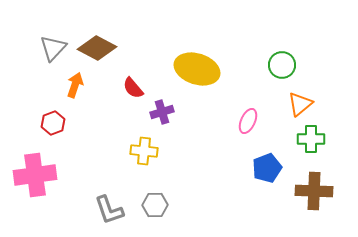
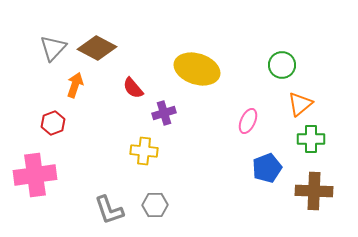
purple cross: moved 2 px right, 1 px down
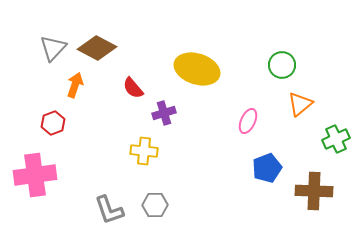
green cross: moved 25 px right; rotated 24 degrees counterclockwise
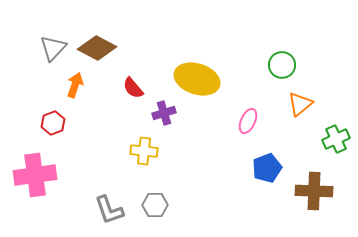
yellow ellipse: moved 10 px down
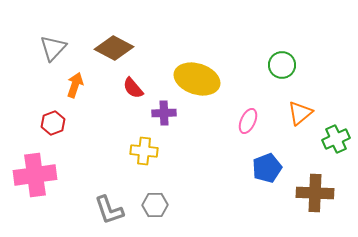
brown diamond: moved 17 px right
orange triangle: moved 9 px down
purple cross: rotated 15 degrees clockwise
brown cross: moved 1 px right, 2 px down
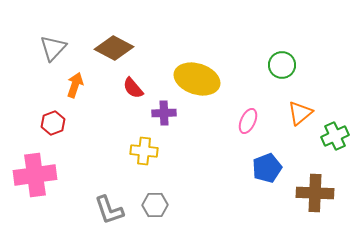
green cross: moved 1 px left, 3 px up
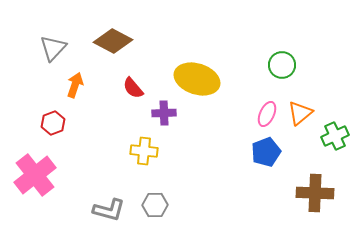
brown diamond: moved 1 px left, 7 px up
pink ellipse: moved 19 px right, 7 px up
blue pentagon: moved 1 px left, 16 px up
pink cross: rotated 30 degrees counterclockwise
gray L-shape: rotated 56 degrees counterclockwise
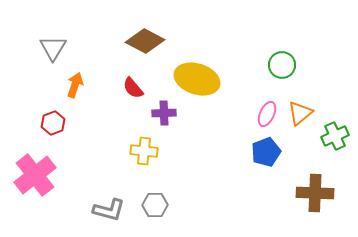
brown diamond: moved 32 px right
gray triangle: rotated 12 degrees counterclockwise
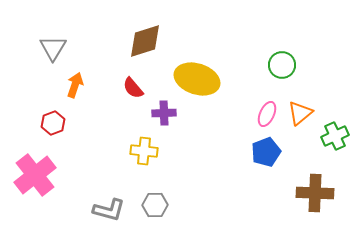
brown diamond: rotated 45 degrees counterclockwise
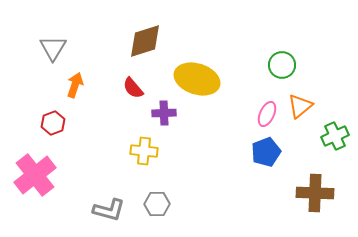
orange triangle: moved 7 px up
gray hexagon: moved 2 px right, 1 px up
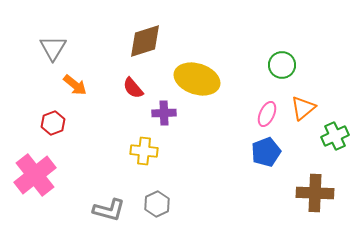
orange arrow: rotated 110 degrees clockwise
orange triangle: moved 3 px right, 2 px down
gray hexagon: rotated 25 degrees counterclockwise
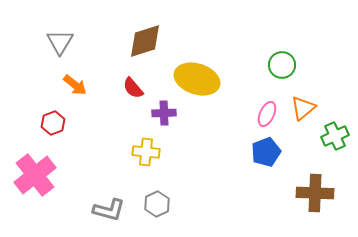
gray triangle: moved 7 px right, 6 px up
yellow cross: moved 2 px right, 1 px down
